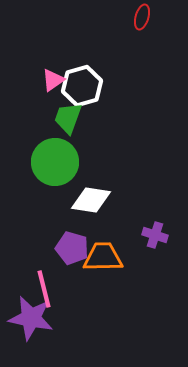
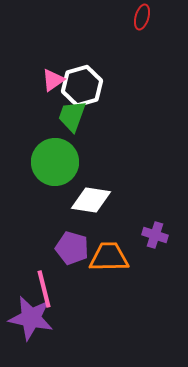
green trapezoid: moved 4 px right, 2 px up
orange trapezoid: moved 6 px right
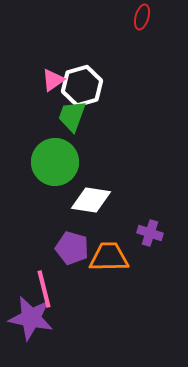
purple cross: moved 5 px left, 2 px up
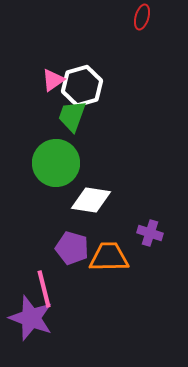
green circle: moved 1 px right, 1 px down
purple star: rotated 9 degrees clockwise
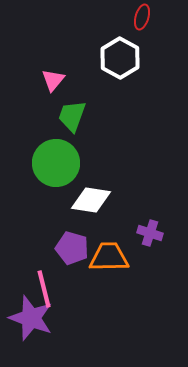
pink triangle: rotated 15 degrees counterclockwise
white hexagon: moved 38 px right, 28 px up; rotated 15 degrees counterclockwise
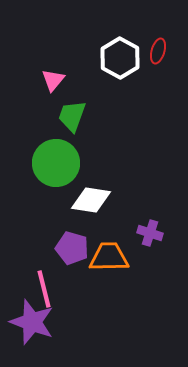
red ellipse: moved 16 px right, 34 px down
purple star: moved 1 px right, 4 px down
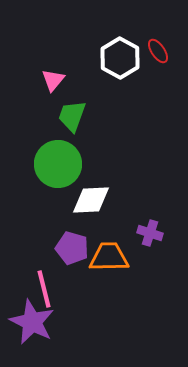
red ellipse: rotated 50 degrees counterclockwise
green circle: moved 2 px right, 1 px down
white diamond: rotated 12 degrees counterclockwise
purple star: rotated 6 degrees clockwise
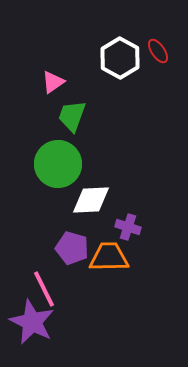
pink triangle: moved 2 px down; rotated 15 degrees clockwise
purple cross: moved 22 px left, 6 px up
pink line: rotated 12 degrees counterclockwise
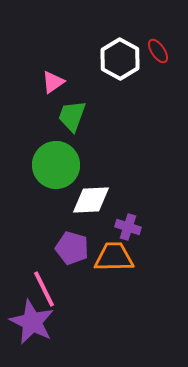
white hexagon: moved 1 px down
green circle: moved 2 px left, 1 px down
orange trapezoid: moved 5 px right
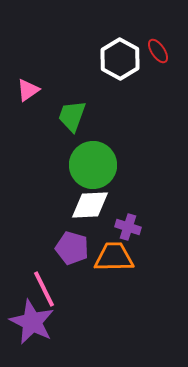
pink triangle: moved 25 px left, 8 px down
green circle: moved 37 px right
white diamond: moved 1 px left, 5 px down
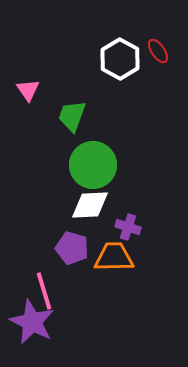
pink triangle: rotated 30 degrees counterclockwise
pink line: moved 2 px down; rotated 9 degrees clockwise
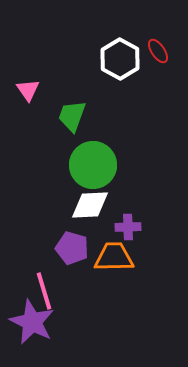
purple cross: rotated 20 degrees counterclockwise
